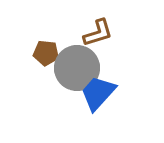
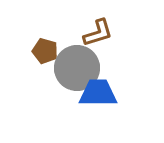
brown pentagon: moved 1 px left, 2 px up; rotated 10 degrees clockwise
blue trapezoid: rotated 48 degrees clockwise
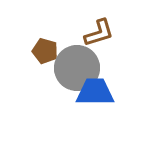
brown L-shape: moved 1 px right
blue trapezoid: moved 3 px left, 1 px up
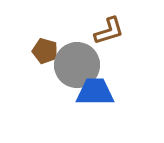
brown L-shape: moved 10 px right, 2 px up
gray circle: moved 3 px up
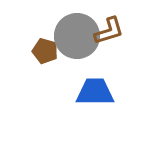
gray circle: moved 29 px up
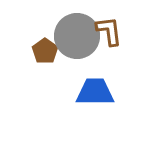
brown L-shape: rotated 80 degrees counterclockwise
brown pentagon: rotated 20 degrees clockwise
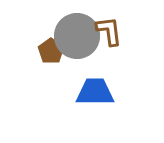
brown pentagon: moved 6 px right
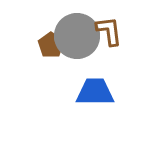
brown pentagon: moved 6 px up
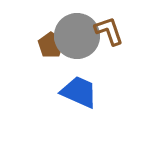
brown L-shape: rotated 12 degrees counterclockwise
blue trapezoid: moved 16 px left; rotated 24 degrees clockwise
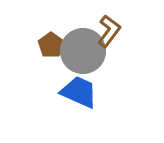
brown L-shape: rotated 56 degrees clockwise
gray circle: moved 6 px right, 15 px down
